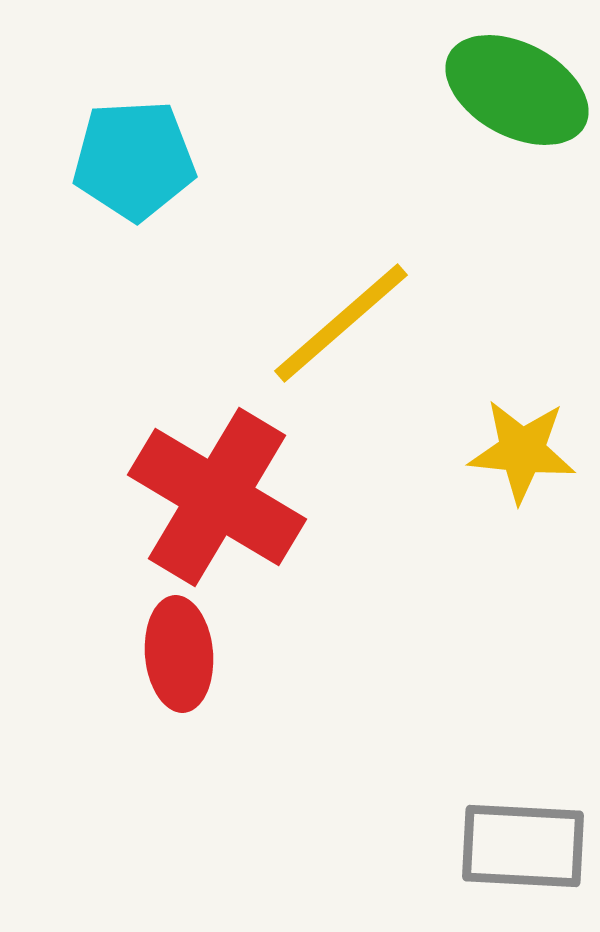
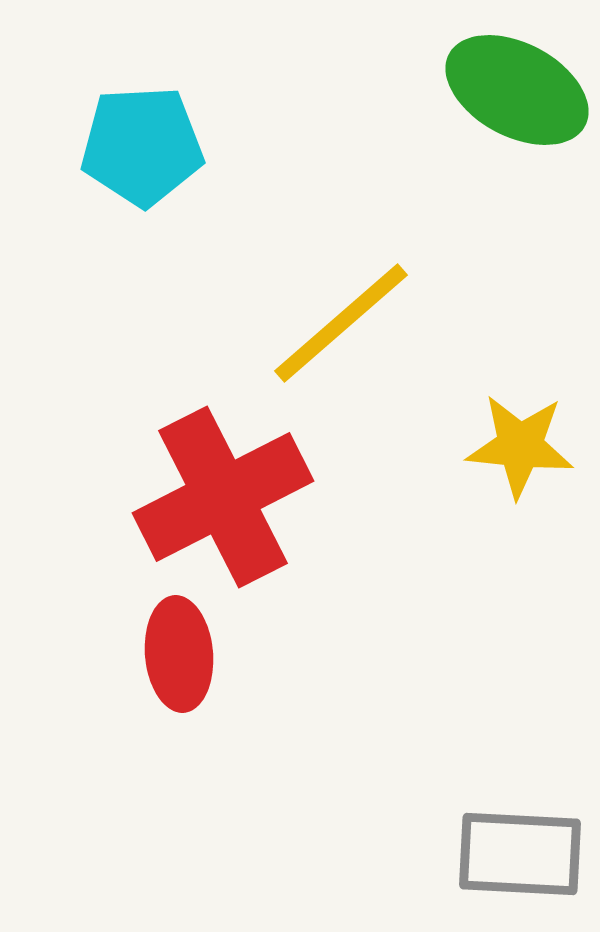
cyan pentagon: moved 8 px right, 14 px up
yellow star: moved 2 px left, 5 px up
red cross: moved 6 px right; rotated 32 degrees clockwise
gray rectangle: moved 3 px left, 8 px down
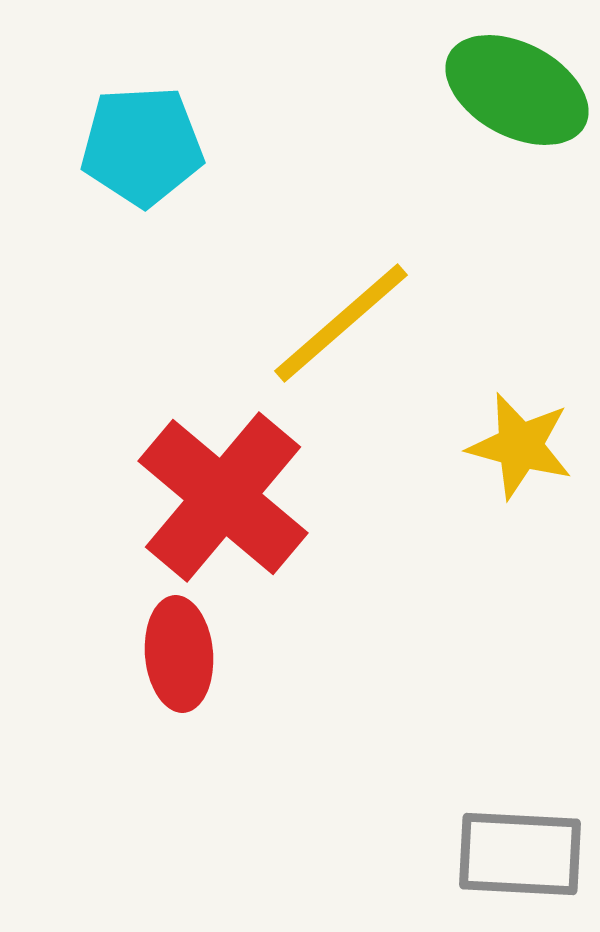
yellow star: rotated 9 degrees clockwise
red cross: rotated 23 degrees counterclockwise
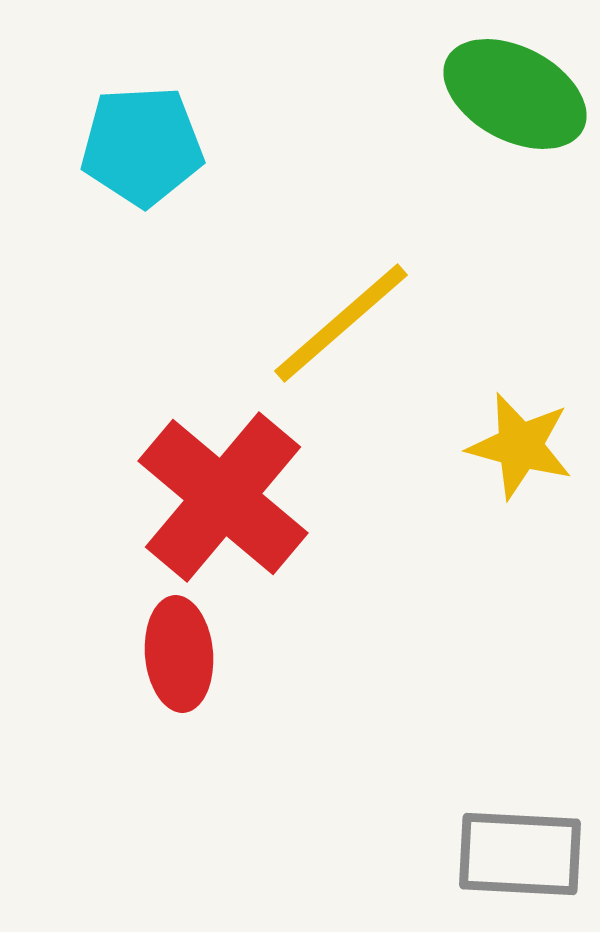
green ellipse: moved 2 px left, 4 px down
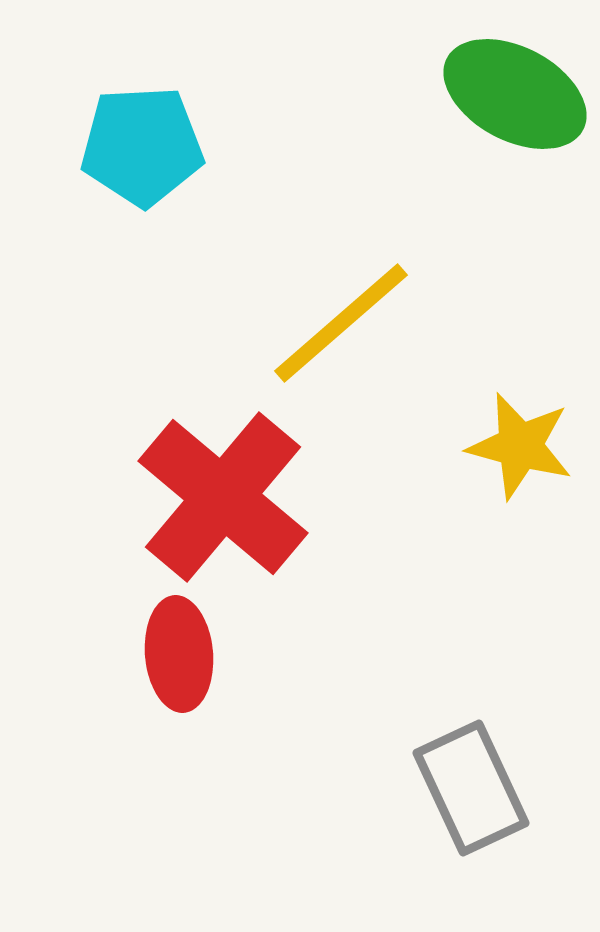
gray rectangle: moved 49 px left, 66 px up; rotated 62 degrees clockwise
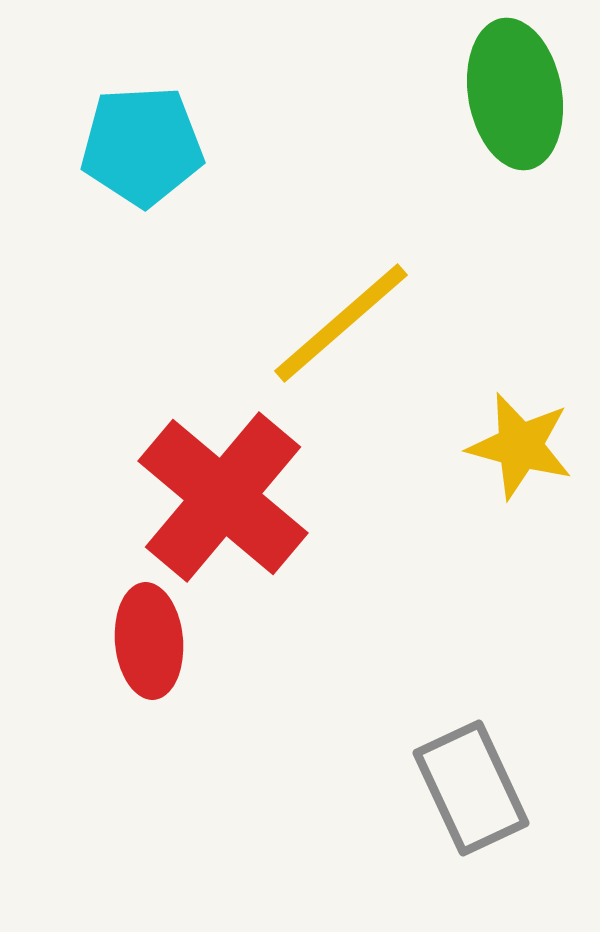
green ellipse: rotated 52 degrees clockwise
red ellipse: moved 30 px left, 13 px up
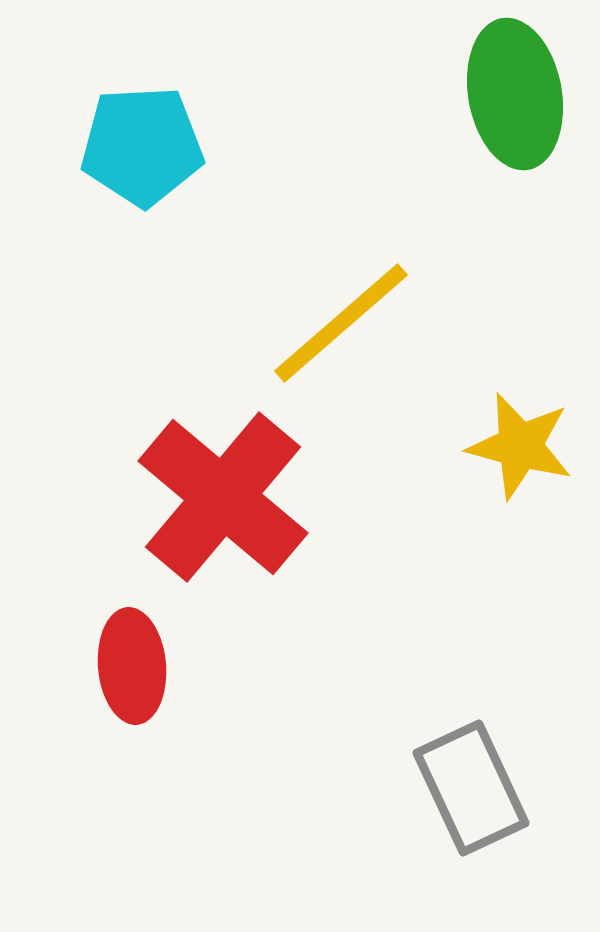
red ellipse: moved 17 px left, 25 px down
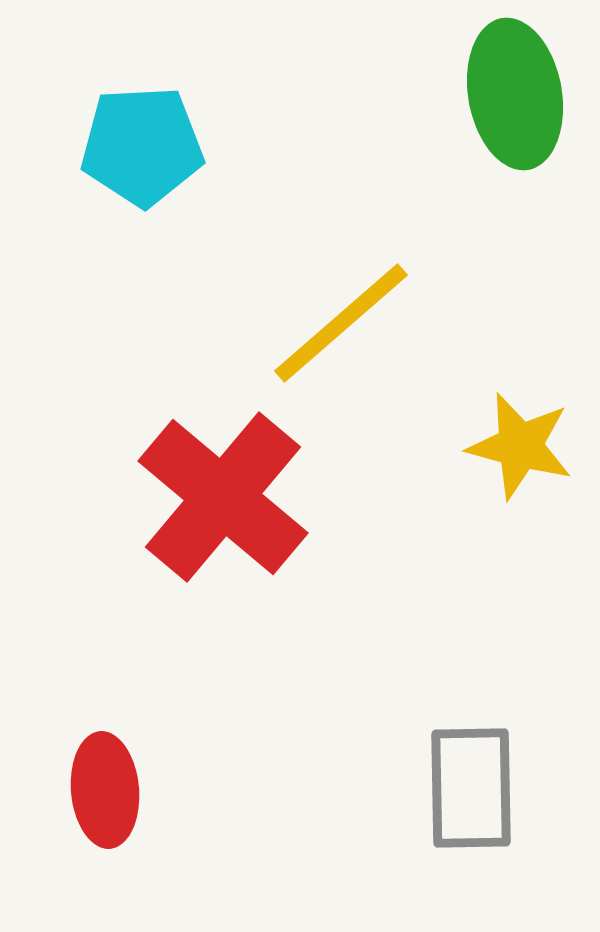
red ellipse: moved 27 px left, 124 px down
gray rectangle: rotated 24 degrees clockwise
